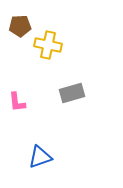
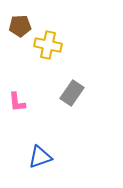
gray rectangle: rotated 40 degrees counterclockwise
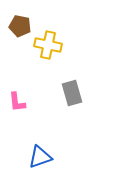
brown pentagon: rotated 15 degrees clockwise
gray rectangle: rotated 50 degrees counterclockwise
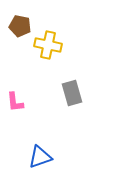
pink L-shape: moved 2 px left
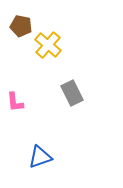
brown pentagon: moved 1 px right
yellow cross: rotated 28 degrees clockwise
gray rectangle: rotated 10 degrees counterclockwise
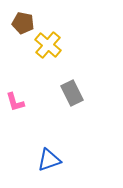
brown pentagon: moved 2 px right, 3 px up
pink L-shape: rotated 10 degrees counterclockwise
blue triangle: moved 9 px right, 3 px down
